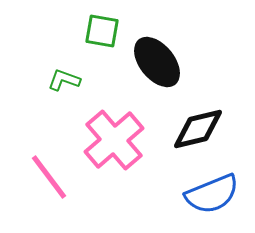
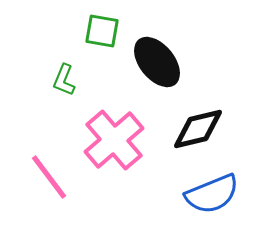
green L-shape: rotated 88 degrees counterclockwise
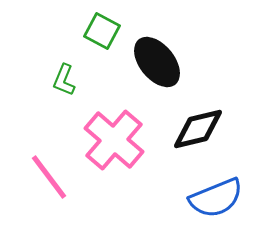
green square: rotated 18 degrees clockwise
pink cross: rotated 8 degrees counterclockwise
blue semicircle: moved 4 px right, 4 px down
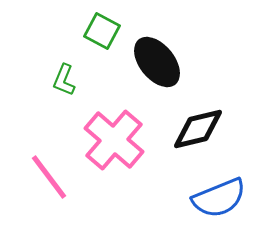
blue semicircle: moved 3 px right
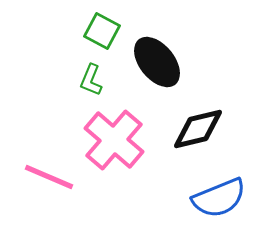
green L-shape: moved 27 px right
pink line: rotated 30 degrees counterclockwise
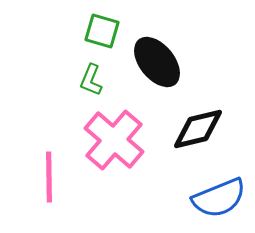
green square: rotated 12 degrees counterclockwise
pink line: rotated 66 degrees clockwise
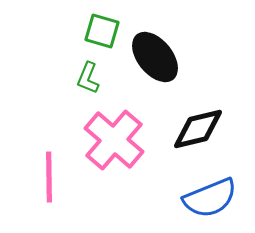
black ellipse: moved 2 px left, 5 px up
green L-shape: moved 3 px left, 2 px up
blue semicircle: moved 9 px left
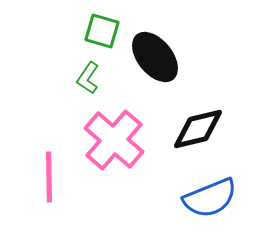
green L-shape: rotated 12 degrees clockwise
